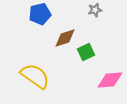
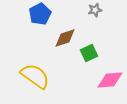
blue pentagon: rotated 15 degrees counterclockwise
green square: moved 3 px right, 1 px down
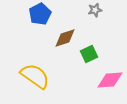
green square: moved 1 px down
